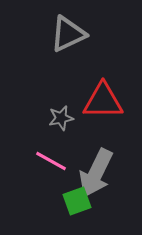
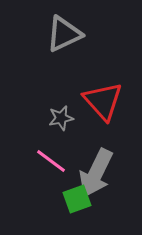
gray triangle: moved 4 px left
red triangle: rotated 48 degrees clockwise
pink line: rotated 8 degrees clockwise
green square: moved 2 px up
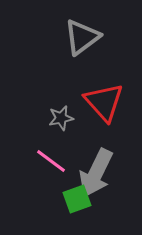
gray triangle: moved 18 px right, 3 px down; rotated 12 degrees counterclockwise
red triangle: moved 1 px right, 1 px down
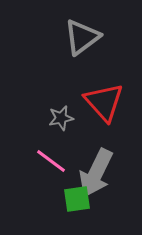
green square: rotated 12 degrees clockwise
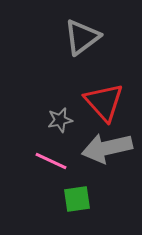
gray star: moved 1 px left, 2 px down
pink line: rotated 12 degrees counterclockwise
gray arrow: moved 11 px right, 25 px up; rotated 51 degrees clockwise
